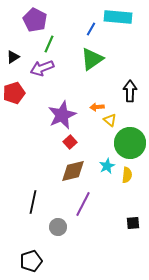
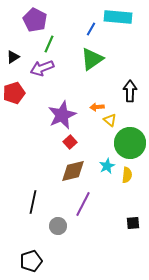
gray circle: moved 1 px up
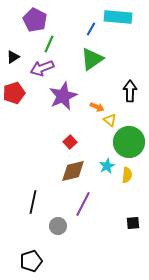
orange arrow: rotated 152 degrees counterclockwise
purple star: moved 1 px right, 19 px up
green circle: moved 1 px left, 1 px up
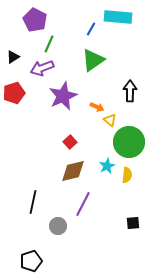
green triangle: moved 1 px right, 1 px down
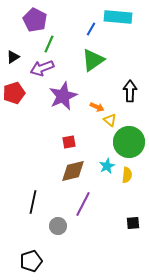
red square: moved 1 px left; rotated 32 degrees clockwise
